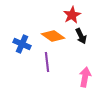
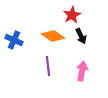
blue cross: moved 8 px left, 4 px up
purple line: moved 1 px right, 4 px down
pink arrow: moved 3 px left, 6 px up
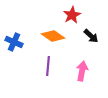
black arrow: moved 10 px right; rotated 21 degrees counterclockwise
blue cross: moved 2 px down
purple line: rotated 12 degrees clockwise
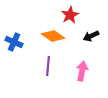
red star: moved 2 px left
black arrow: rotated 112 degrees clockwise
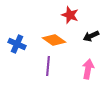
red star: rotated 24 degrees counterclockwise
orange diamond: moved 1 px right, 4 px down
blue cross: moved 3 px right, 2 px down
pink arrow: moved 6 px right, 2 px up
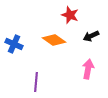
blue cross: moved 3 px left
purple line: moved 12 px left, 16 px down
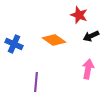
red star: moved 9 px right
